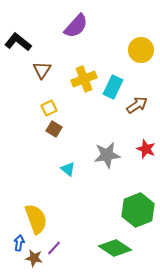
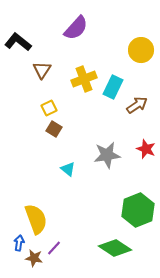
purple semicircle: moved 2 px down
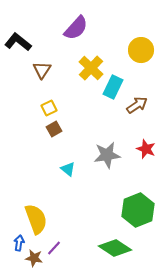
yellow cross: moved 7 px right, 11 px up; rotated 25 degrees counterclockwise
brown square: rotated 28 degrees clockwise
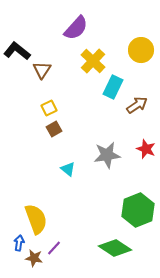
black L-shape: moved 1 px left, 9 px down
yellow cross: moved 2 px right, 7 px up
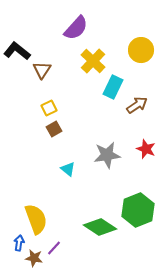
green diamond: moved 15 px left, 21 px up
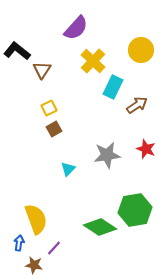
cyan triangle: rotated 35 degrees clockwise
green hexagon: moved 3 px left; rotated 12 degrees clockwise
brown star: moved 7 px down
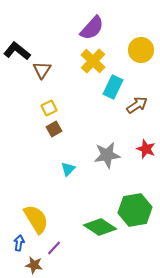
purple semicircle: moved 16 px right
yellow semicircle: rotated 12 degrees counterclockwise
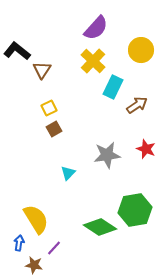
purple semicircle: moved 4 px right
cyan triangle: moved 4 px down
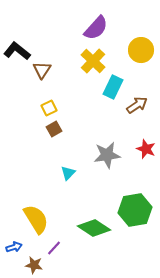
green diamond: moved 6 px left, 1 px down
blue arrow: moved 5 px left, 4 px down; rotated 63 degrees clockwise
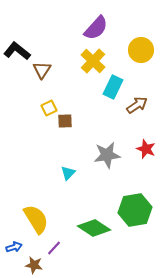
brown square: moved 11 px right, 8 px up; rotated 28 degrees clockwise
